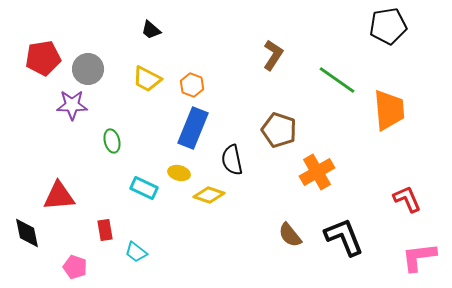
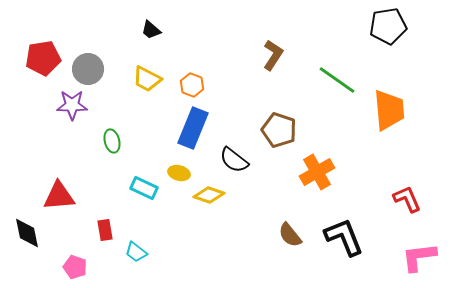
black semicircle: moved 2 px right; rotated 40 degrees counterclockwise
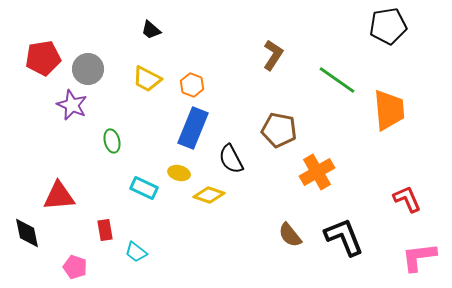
purple star: rotated 24 degrees clockwise
brown pentagon: rotated 8 degrees counterclockwise
black semicircle: moved 3 px left, 1 px up; rotated 24 degrees clockwise
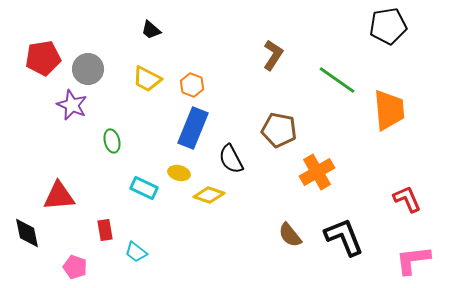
pink L-shape: moved 6 px left, 3 px down
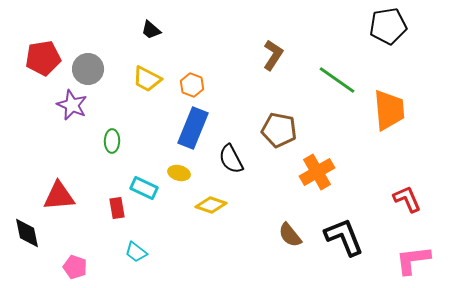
green ellipse: rotated 15 degrees clockwise
yellow diamond: moved 2 px right, 10 px down
red rectangle: moved 12 px right, 22 px up
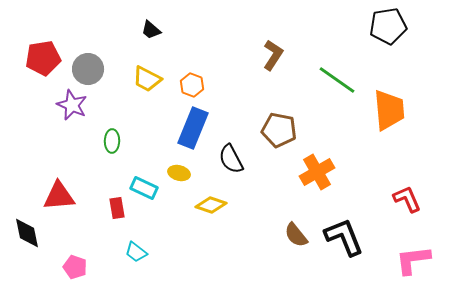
brown semicircle: moved 6 px right
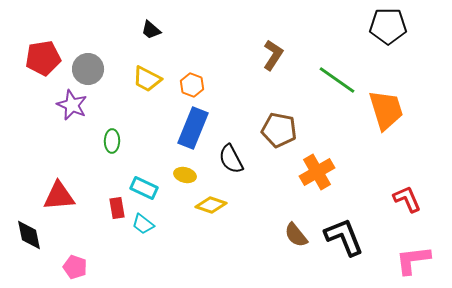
black pentagon: rotated 9 degrees clockwise
orange trapezoid: moved 3 px left; rotated 12 degrees counterclockwise
yellow ellipse: moved 6 px right, 2 px down
black diamond: moved 2 px right, 2 px down
cyan trapezoid: moved 7 px right, 28 px up
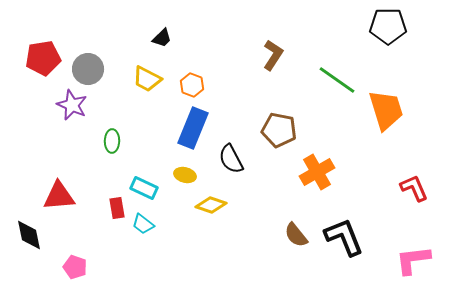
black trapezoid: moved 11 px right, 8 px down; rotated 85 degrees counterclockwise
red L-shape: moved 7 px right, 11 px up
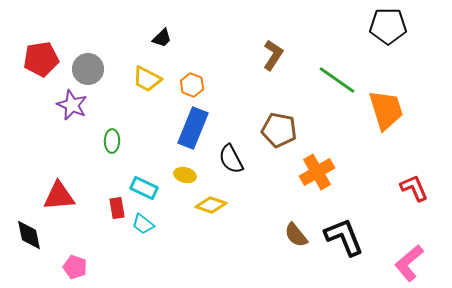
red pentagon: moved 2 px left, 1 px down
pink L-shape: moved 4 px left, 3 px down; rotated 33 degrees counterclockwise
